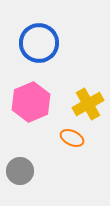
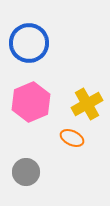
blue circle: moved 10 px left
yellow cross: moved 1 px left
gray circle: moved 6 px right, 1 px down
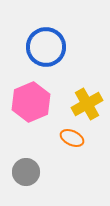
blue circle: moved 17 px right, 4 px down
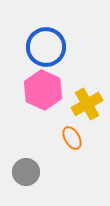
pink hexagon: moved 12 px right, 12 px up; rotated 12 degrees counterclockwise
orange ellipse: rotated 35 degrees clockwise
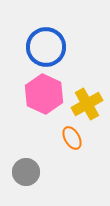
pink hexagon: moved 1 px right, 4 px down
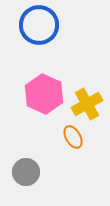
blue circle: moved 7 px left, 22 px up
orange ellipse: moved 1 px right, 1 px up
